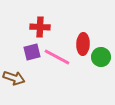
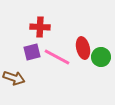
red ellipse: moved 4 px down; rotated 15 degrees counterclockwise
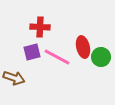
red ellipse: moved 1 px up
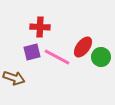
red ellipse: rotated 50 degrees clockwise
